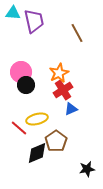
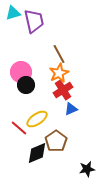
cyan triangle: rotated 21 degrees counterclockwise
brown line: moved 18 px left, 21 px down
yellow ellipse: rotated 20 degrees counterclockwise
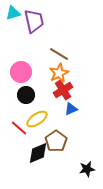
brown line: rotated 30 degrees counterclockwise
black circle: moved 10 px down
black diamond: moved 1 px right
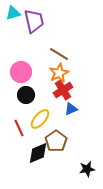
yellow ellipse: moved 3 px right; rotated 15 degrees counterclockwise
red line: rotated 24 degrees clockwise
